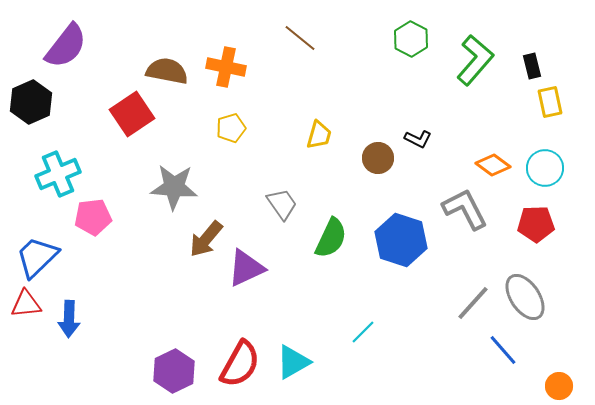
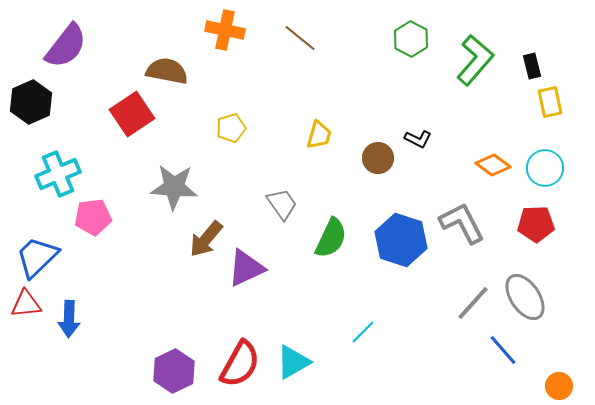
orange cross: moved 1 px left, 37 px up
gray L-shape: moved 3 px left, 14 px down
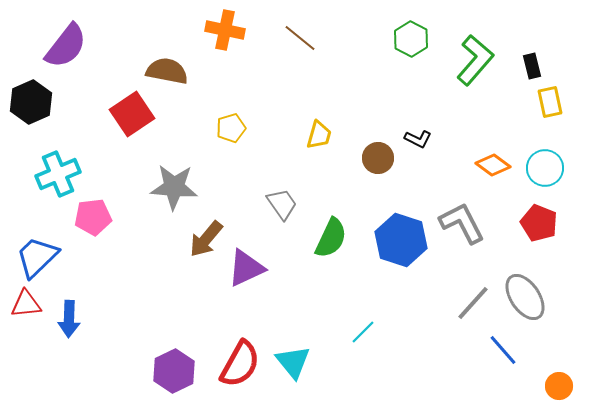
red pentagon: moved 3 px right, 1 px up; rotated 24 degrees clockwise
cyan triangle: rotated 39 degrees counterclockwise
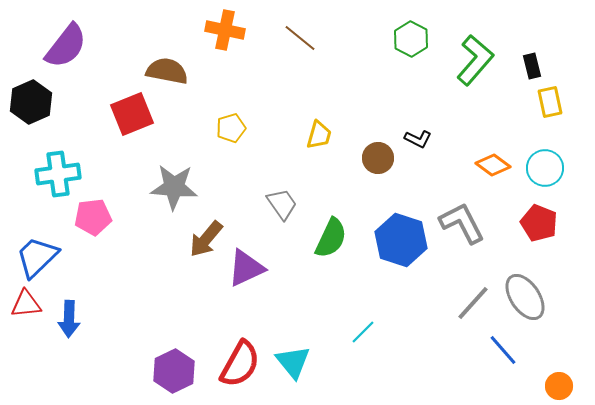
red square: rotated 12 degrees clockwise
cyan cross: rotated 15 degrees clockwise
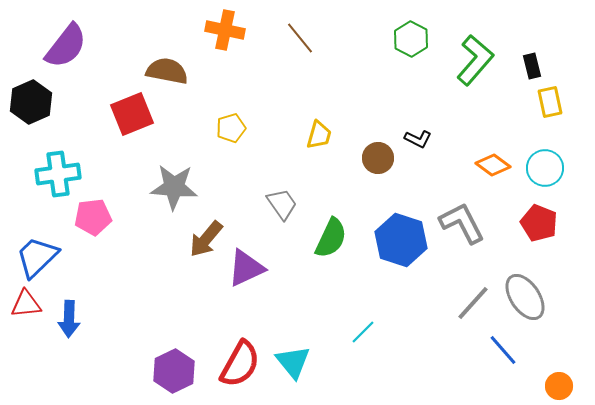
brown line: rotated 12 degrees clockwise
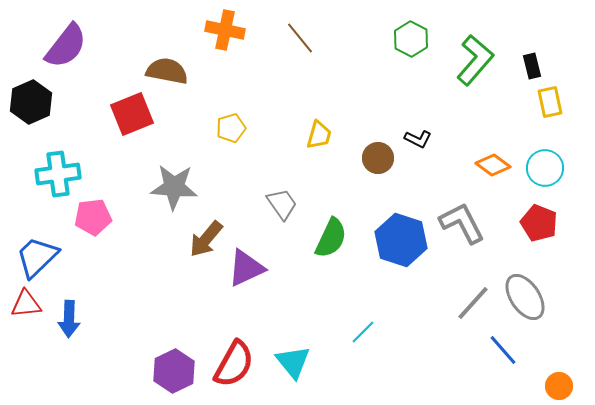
red semicircle: moved 6 px left
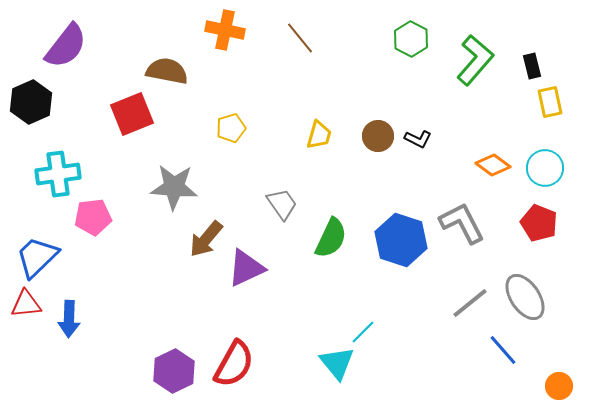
brown circle: moved 22 px up
gray line: moved 3 px left; rotated 9 degrees clockwise
cyan triangle: moved 44 px right, 1 px down
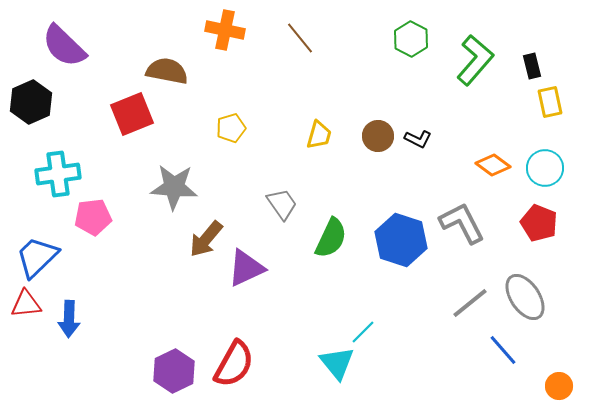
purple semicircle: moved 2 px left; rotated 96 degrees clockwise
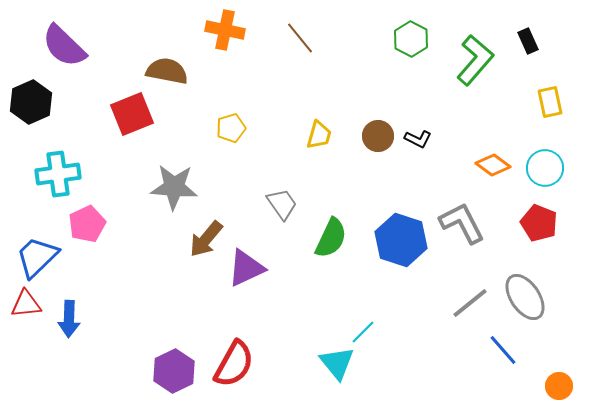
black rectangle: moved 4 px left, 25 px up; rotated 10 degrees counterclockwise
pink pentagon: moved 6 px left, 7 px down; rotated 18 degrees counterclockwise
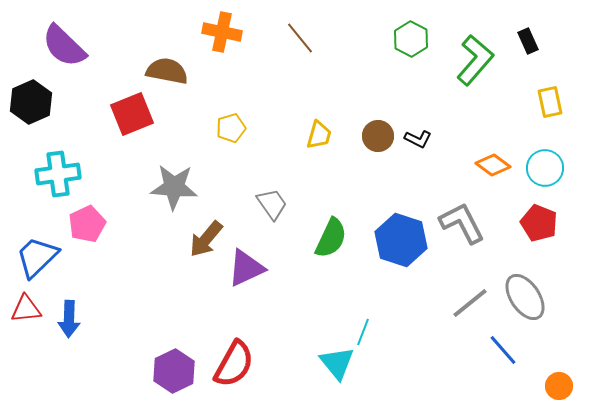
orange cross: moved 3 px left, 2 px down
gray trapezoid: moved 10 px left
red triangle: moved 5 px down
cyan line: rotated 24 degrees counterclockwise
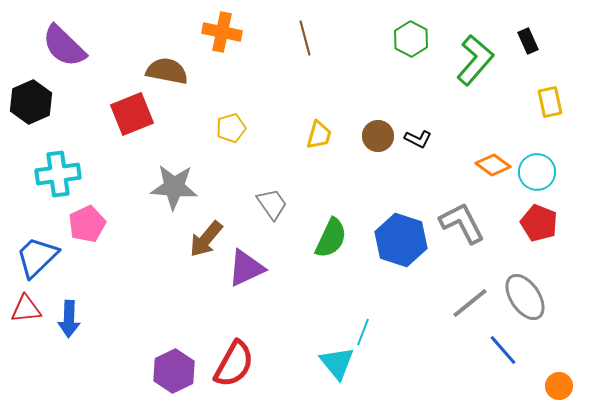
brown line: moved 5 px right; rotated 24 degrees clockwise
cyan circle: moved 8 px left, 4 px down
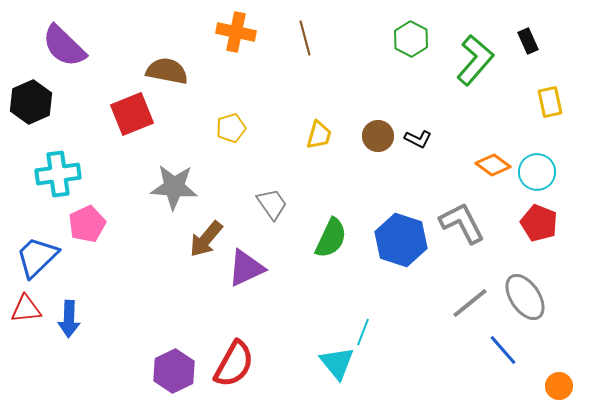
orange cross: moved 14 px right
